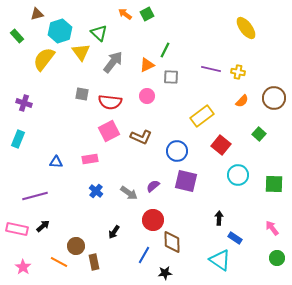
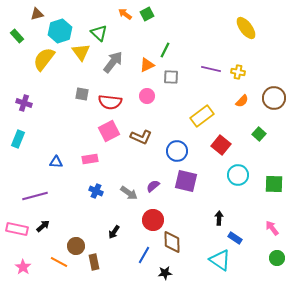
blue cross at (96, 191): rotated 16 degrees counterclockwise
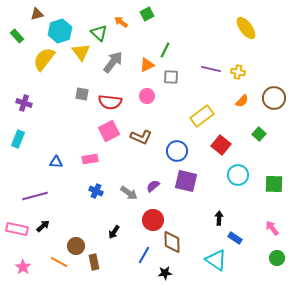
orange arrow at (125, 14): moved 4 px left, 8 px down
cyan triangle at (220, 260): moved 4 px left
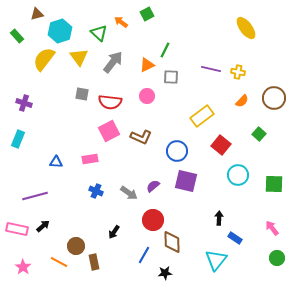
yellow triangle at (81, 52): moved 2 px left, 5 px down
cyan triangle at (216, 260): rotated 35 degrees clockwise
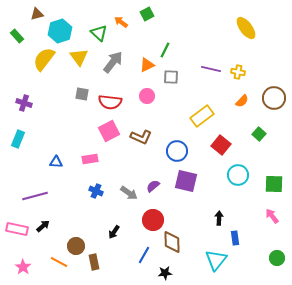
pink arrow at (272, 228): moved 12 px up
blue rectangle at (235, 238): rotated 48 degrees clockwise
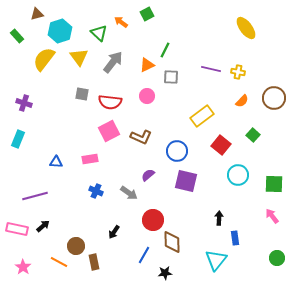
green square at (259, 134): moved 6 px left, 1 px down
purple semicircle at (153, 186): moved 5 px left, 11 px up
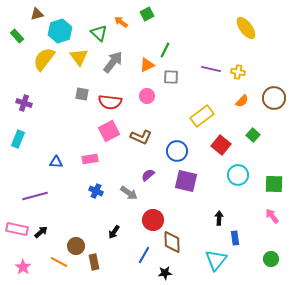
black arrow at (43, 226): moved 2 px left, 6 px down
green circle at (277, 258): moved 6 px left, 1 px down
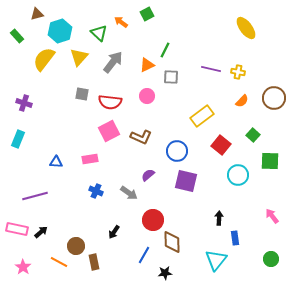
yellow triangle at (79, 57): rotated 18 degrees clockwise
green square at (274, 184): moved 4 px left, 23 px up
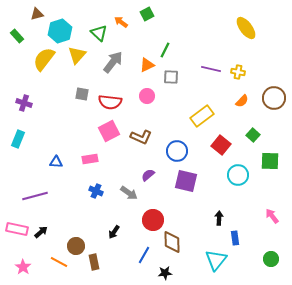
yellow triangle at (79, 57): moved 2 px left, 2 px up
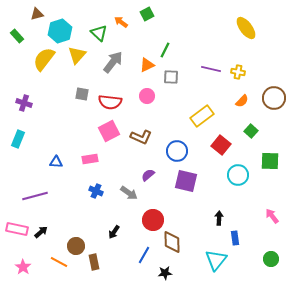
green square at (253, 135): moved 2 px left, 4 px up
